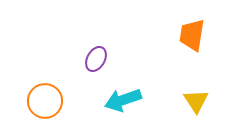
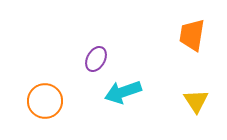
cyan arrow: moved 8 px up
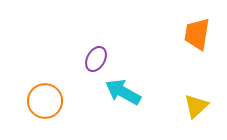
orange trapezoid: moved 5 px right, 1 px up
cyan arrow: rotated 48 degrees clockwise
yellow triangle: moved 5 px down; rotated 20 degrees clockwise
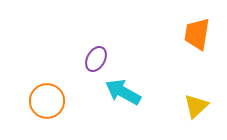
orange circle: moved 2 px right
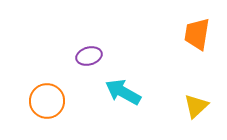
purple ellipse: moved 7 px left, 3 px up; rotated 45 degrees clockwise
